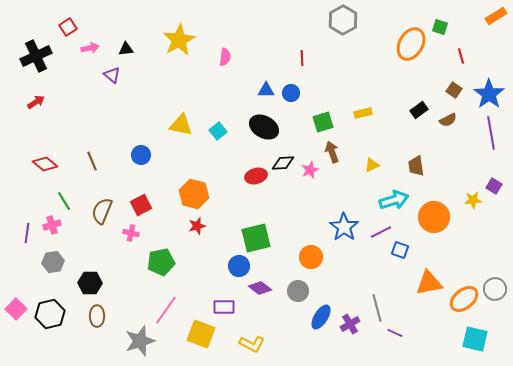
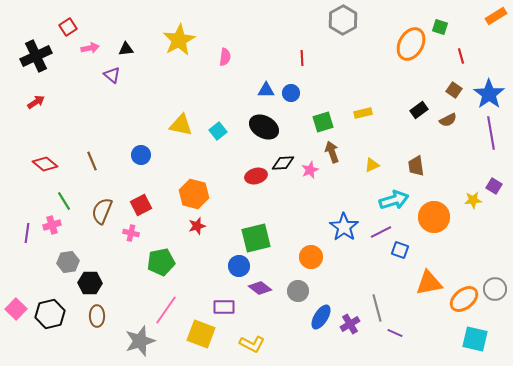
gray hexagon at (53, 262): moved 15 px right
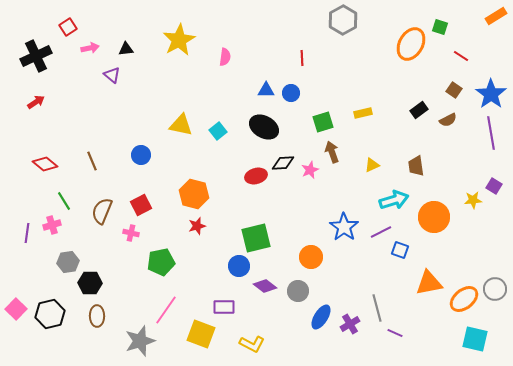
red line at (461, 56): rotated 42 degrees counterclockwise
blue star at (489, 94): moved 2 px right
purple diamond at (260, 288): moved 5 px right, 2 px up
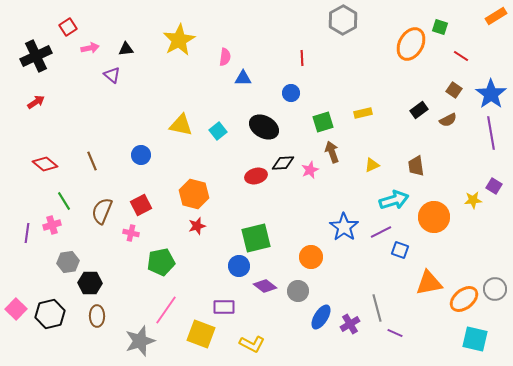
blue triangle at (266, 90): moved 23 px left, 12 px up
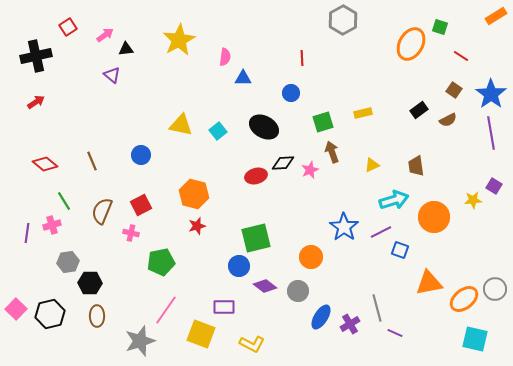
pink arrow at (90, 48): moved 15 px right, 13 px up; rotated 24 degrees counterclockwise
black cross at (36, 56): rotated 12 degrees clockwise
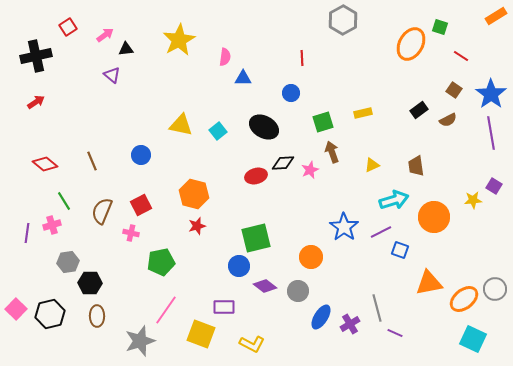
cyan square at (475, 339): moved 2 px left; rotated 12 degrees clockwise
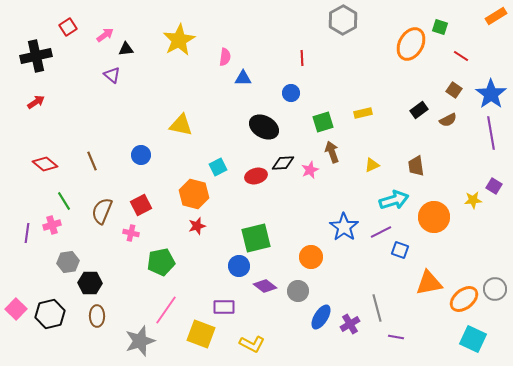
cyan square at (218, 131): moved 36 px down; rotated 12 degrees clockwise
purple line at (395, 333): moved 1 px right, 4 px down; rotated 14 degrees counterclockwise
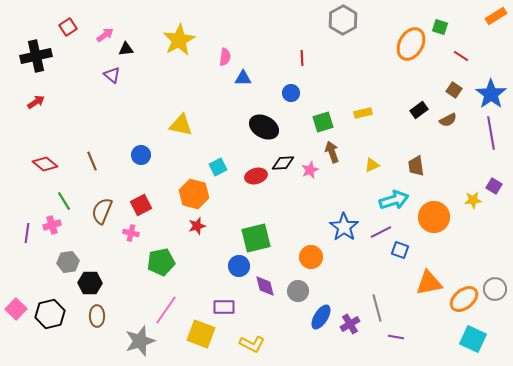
purple diamond at (265, 286): rotated 40 degrees clockwise
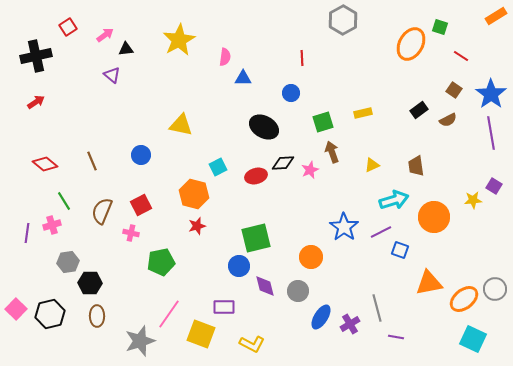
pink line at (166, 310): moved 3 px right, 4 px down
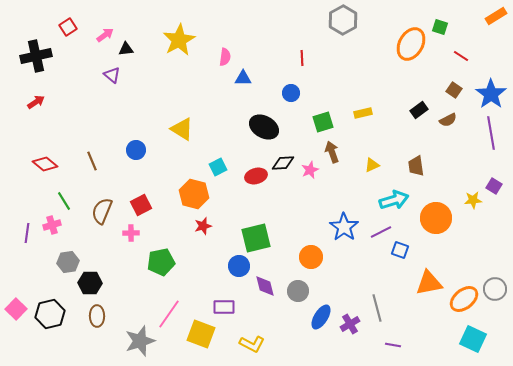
yellow triangle at (181, 125): moved 1 px right, 4 px down; rotated 20 degrees clockwise
blue circle at (141, 155): moved 5 px left, 5 px up
orange circle at (434, 217): moved 2 px right, 1 px down
red star at (197, 226): moved 6 px right
pink cross at (131, 233): rotated 14 degrees counterclockwise
purple line at (396, 337): moved 3 px left, 8 px down
